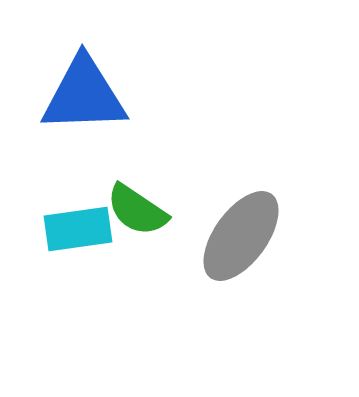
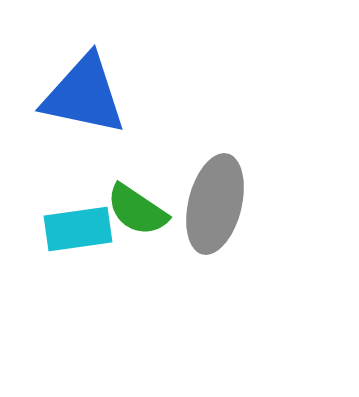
blue triangle: rotated 14 degrees clockwise
gray ellipse: moved 26 px left, 32 px up; rotated 22 degrees counterclockwise
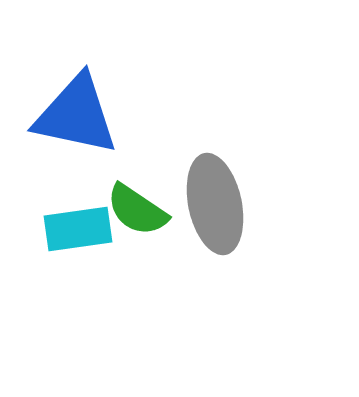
blue triangle: moved 8 px left, 20 px down
gray ellipse: rotated 26 degrees counterclockwise
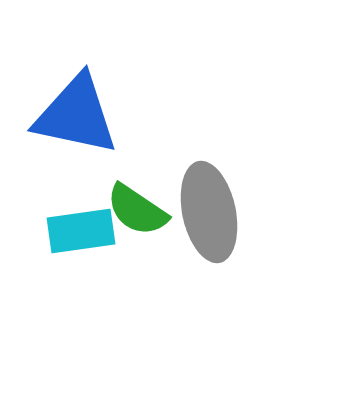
gray ellipse: moved 6 px left, 8 px down
cyan rectangle: moved 3 px right, 2 px down
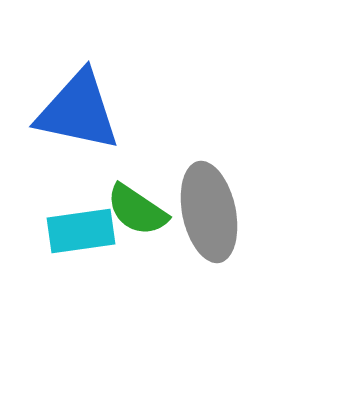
blue triangle: moved 2 px right, 4 px up
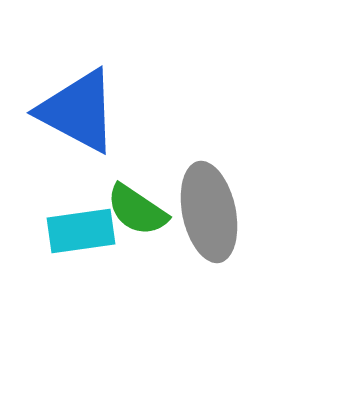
blue triangle: rotated 16 degrees clockwise
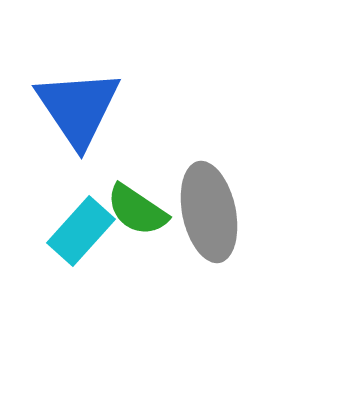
blue triangle: moved 3 px up; rotated 28 degrees clockwise
cyan rectangle: rotated 40 degrees counterclockwise
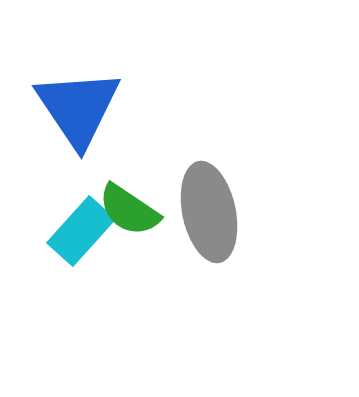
green semicircle: moved 8 px left
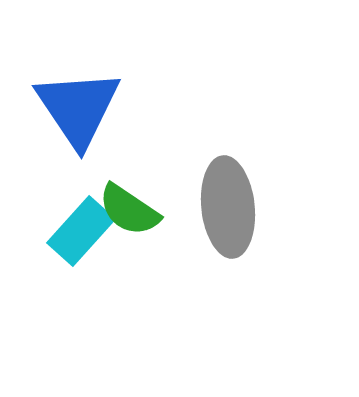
gray ellipse: moved 19 px right, 5 px up; rotated 6 degrees clockwise
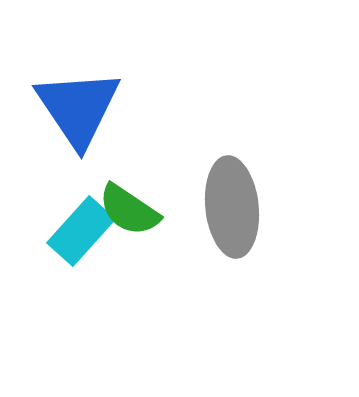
gray ellipse: moved 4 px right
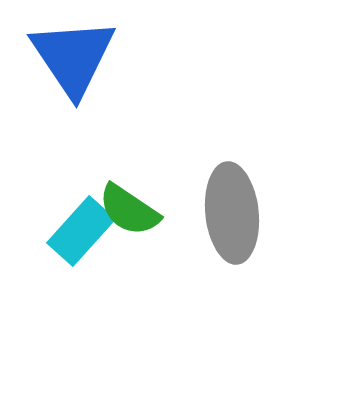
blue triangle: moved 5 px left, 51 px up
gray ellipse: moved 6 px down
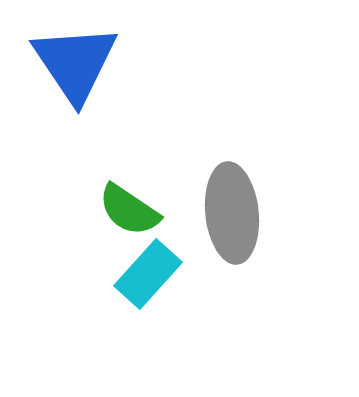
blue triangle: moved 2 px right, 6 px down
cyan rectangle: moved 67 px right, 43 px down
